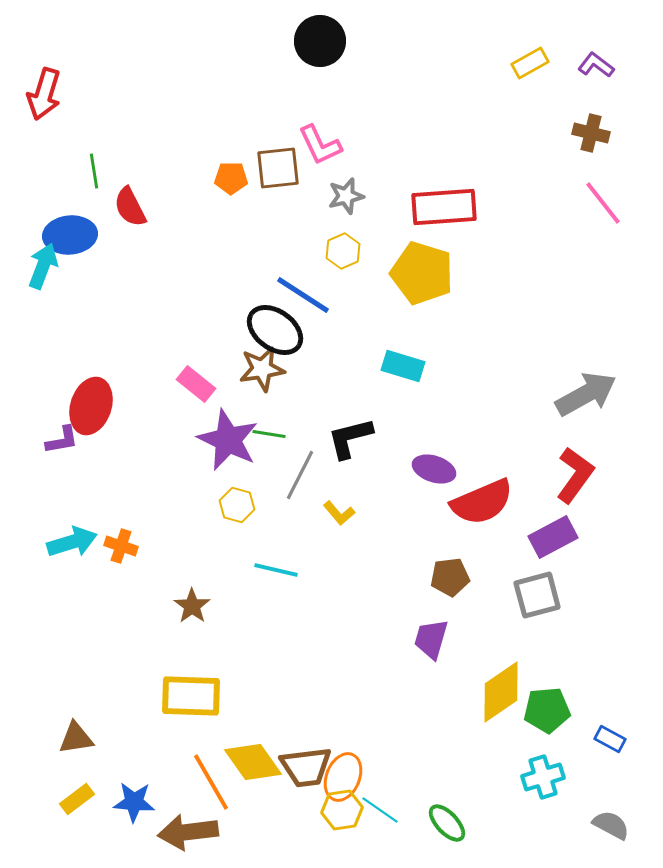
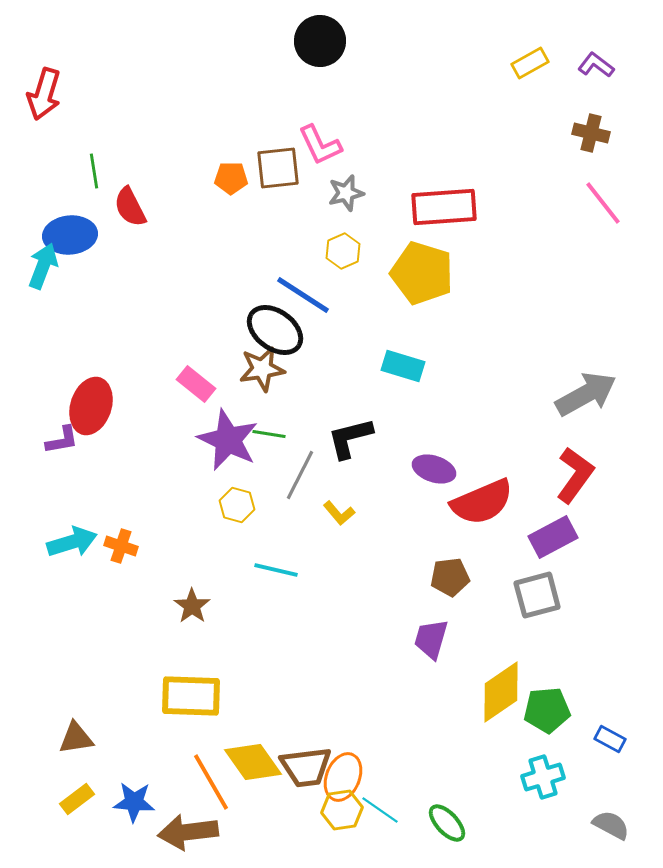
gray star at (346, 196): moved 3 px up
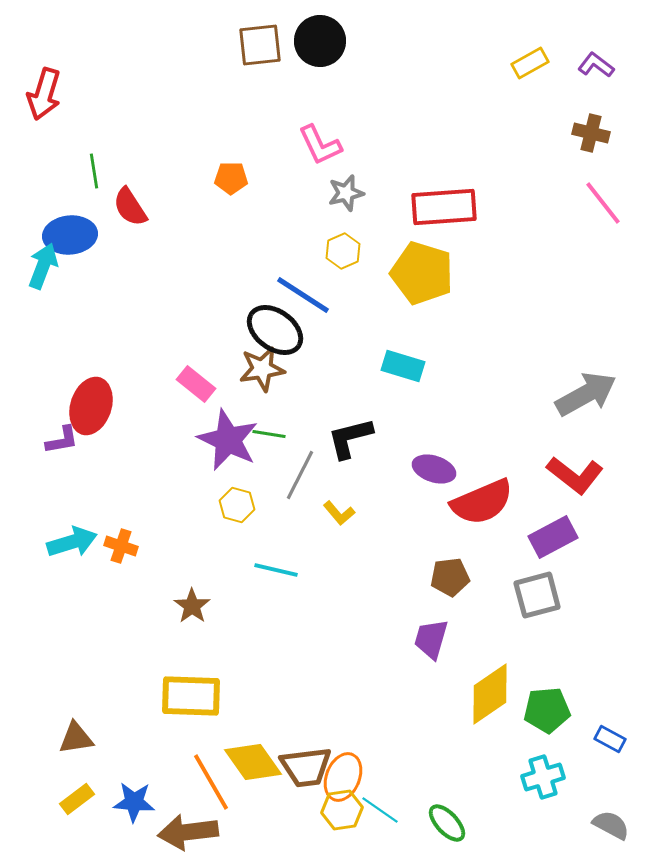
brown square at (278, 168): moved 18 px left, 123 px up
red semicircle at (130, 207): rotated 6 degrees counterclockwise
red L-shape at (575, 475): rotated 92 degrees clockwise
yellow diamond at (501, 692): moved 11 px left, 2 px down
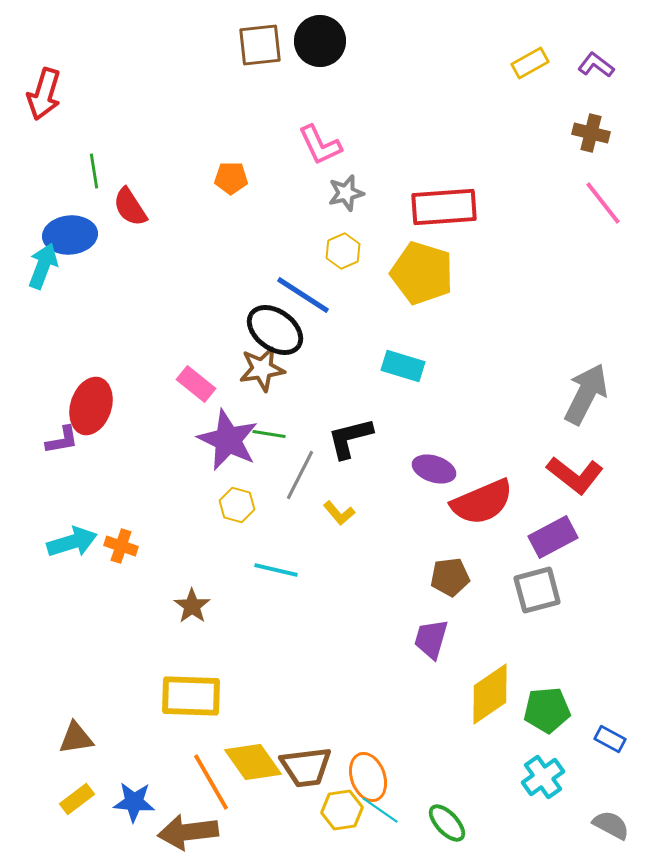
gray arrow at (586, 394): rotated 34 degrees counterclockwise
gray square at (537, 595): moved 5 px up
orange ellipse at (343, 777): moved 25 px right; rotated 42 degrees counterclockwise
cyan cross at (543, 777): rotated 18 degrees counterclockwise
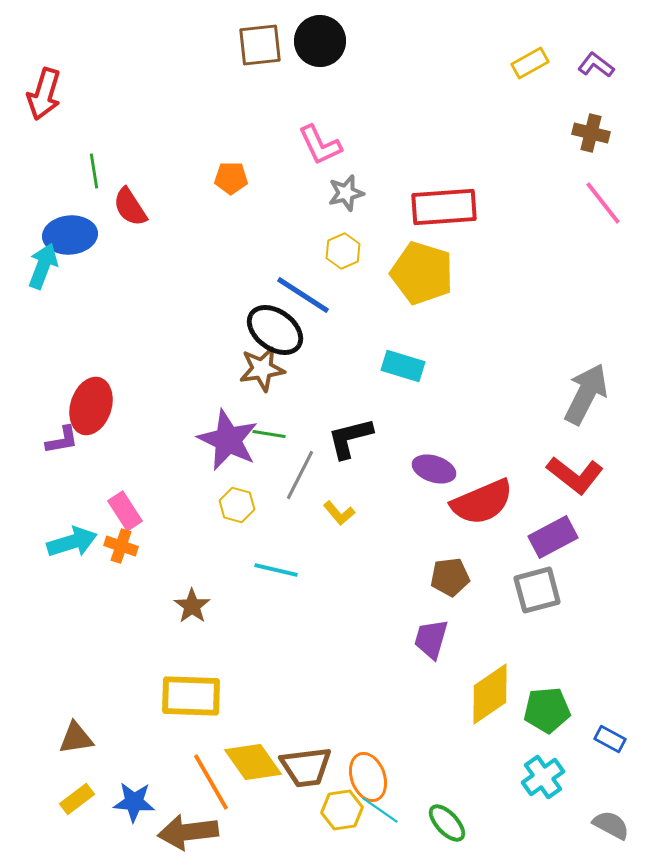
pink rectangle at (196, 384): moved 71 px left, 127 px down; rotated 18 degrees clockwise
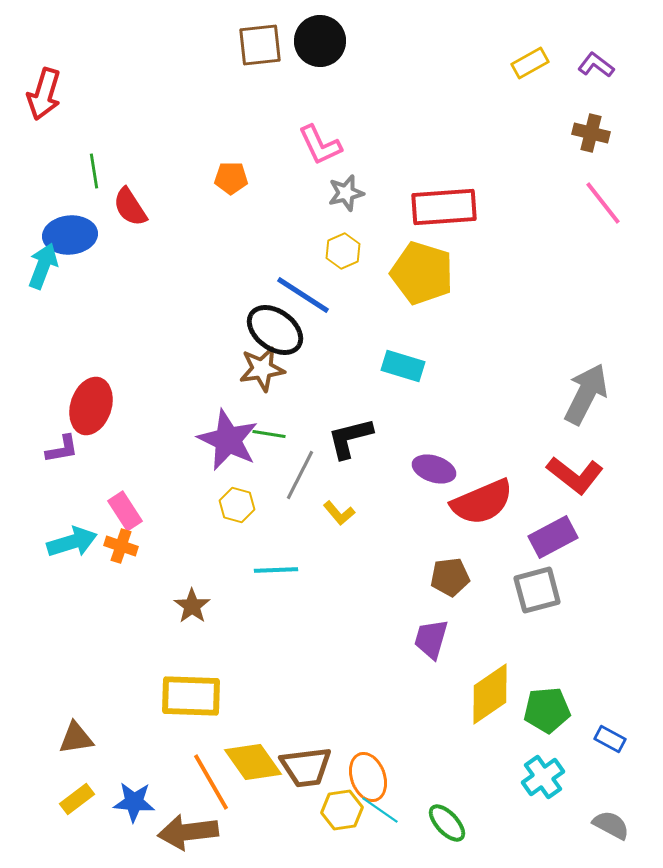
purple L-shape at (62, 440): moved 9 px down
cyan line at (276, 570): rotated 15 degrees counterclockwise
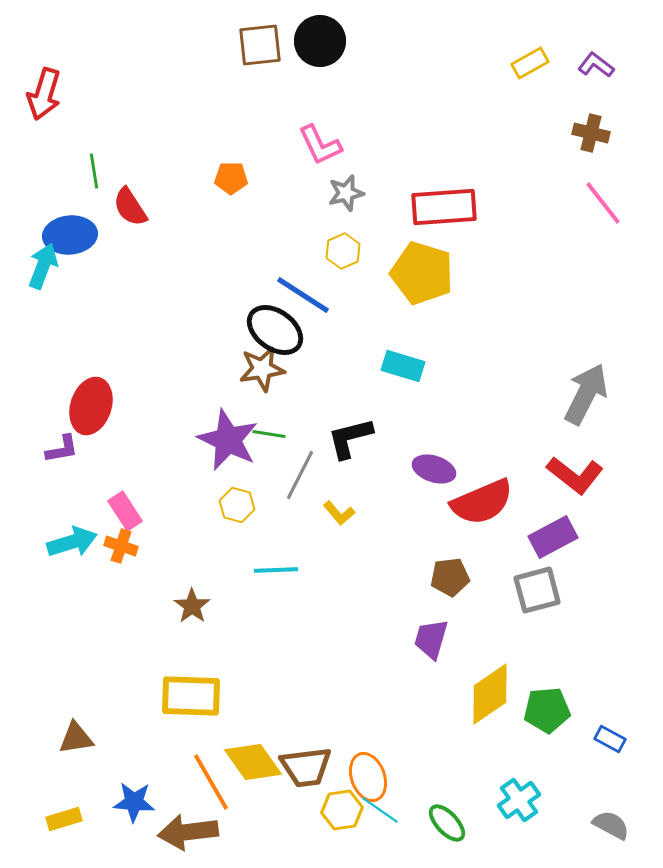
cyan cross at (543, 777): moved 24 px left, 23 px down
yellow rectangle at (77, 799): moved 13 px left, 20 px down; rotated 20 degrees clockwise
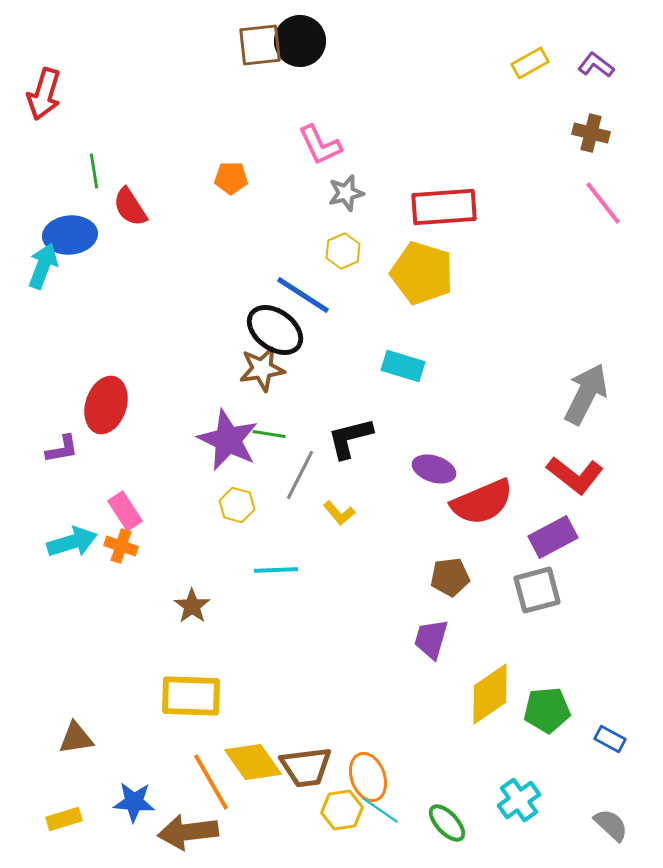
black circle at (320, 41): moved 20 px left
red ellipse at (91, 406): moved 15 px right, 1 px up
gray semicircle at (611, 825): rotated 15 degrees clockwise
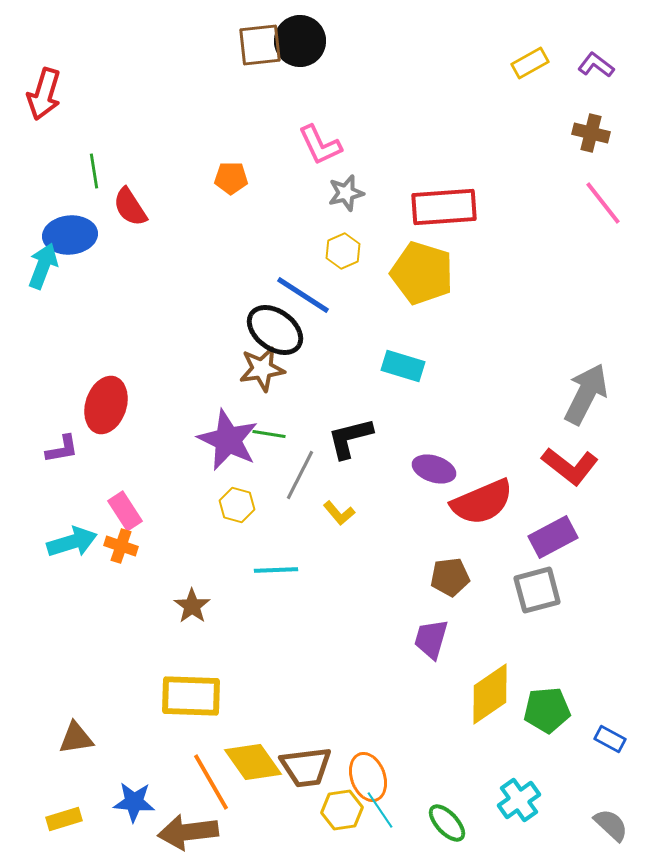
red L-shape at (575, 475): moved 5 px left, 9 px up
cyan line at (380, 810): rotated 21 degrees clockwise
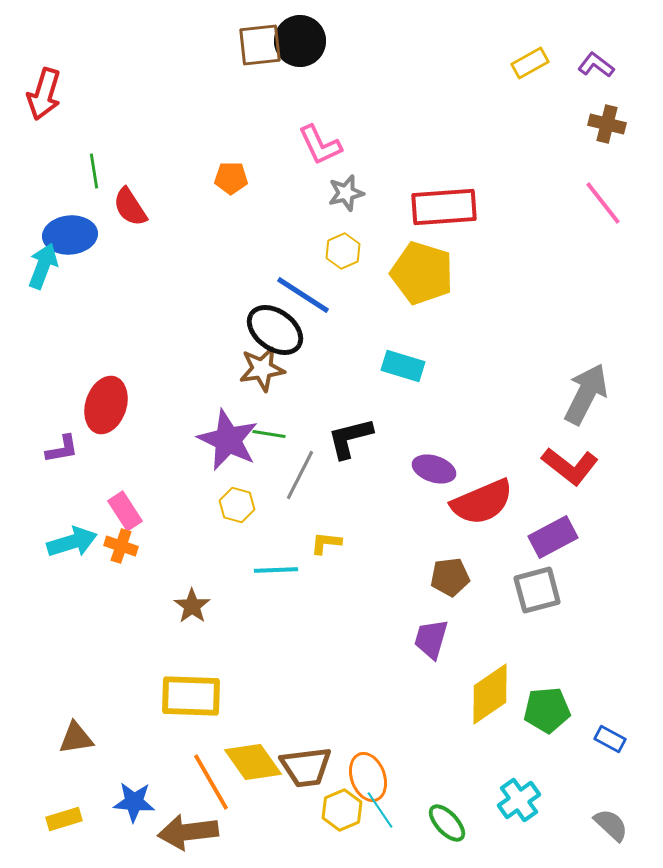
brown cross at (591, 133): moved 16 px right, 9 px up
yellow L-shape at (339, 513): moved 13 px left, 30 px down; rotated 136 degrees clockwise
yellow hexagon at (342, 810): rotated 15 degrees counterclockwise
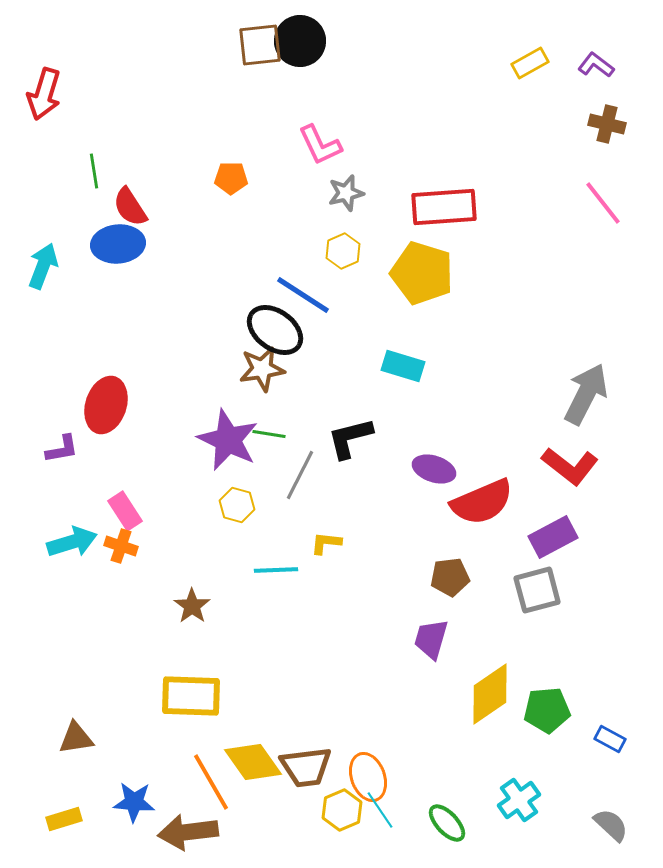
blue ellipse at (70, 235): moved 48 px right, 9 px down
